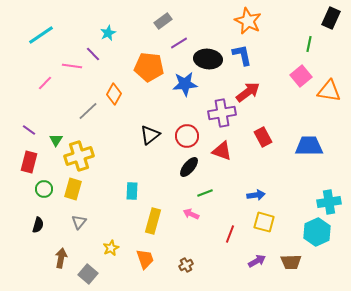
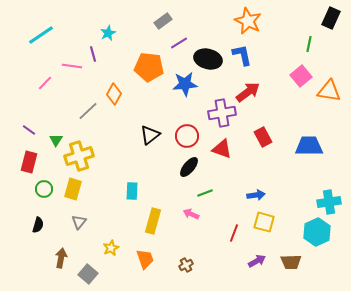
purple line at (93, 54): rotated 28 degrees clockwise
black ellipse at (208, 59): rotated 8 degrees clockwise
red triangle at (222, 151): moved 2 px up
red line at (230, 234): moved 4 px right, 1 px up
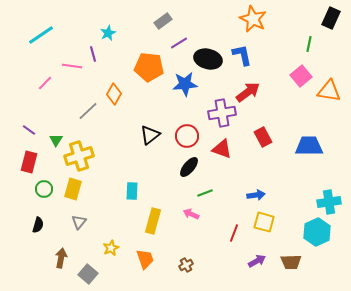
orange star at (248, 21): moved 5 px right, 2 px up
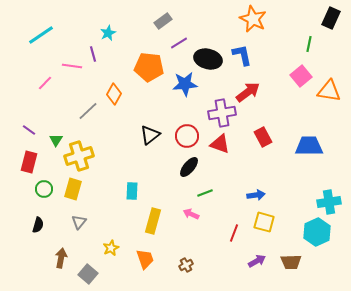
red triangle at (222, 149): moved 2 px left, 5 px up
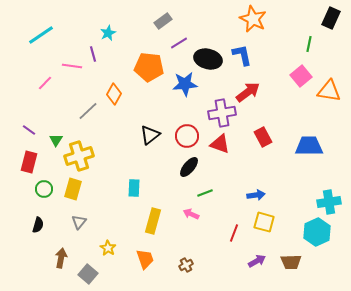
cyan rectangle at (132, 191): moved 2 px right, 3 px up
yellow star at (111, 248): moved 3 px left; rotated 14 degrees counterclockwise
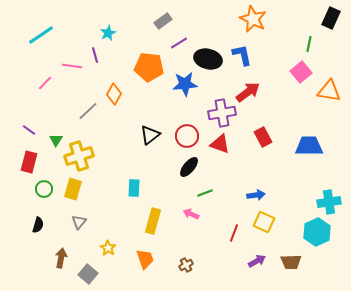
purple line at (93, 54): moved 2 px right, 1 px down
pink square at (301, 76): moved 4 px up
yellow square at (264, 222): rotated 10 degrees clockwise
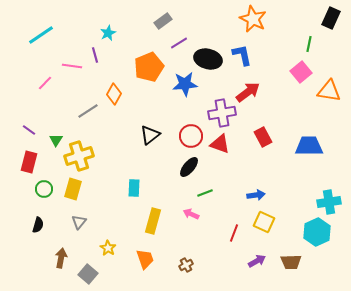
orange pentagon at (149, 67): rotated 28 degrees counterclockwise
gray line at (88, 111): rotated 10 degrees clockwise
red circle at (187, 136): moved 4 px right
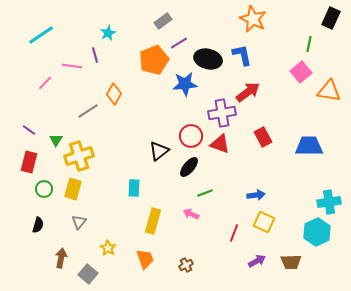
orange pentagon at (149, 67): moved 5 px right, 7 px up
black triangle at (150, 135): moved 9 px right, 16 px down
